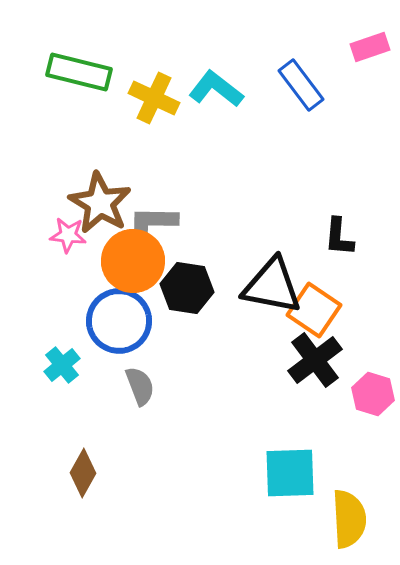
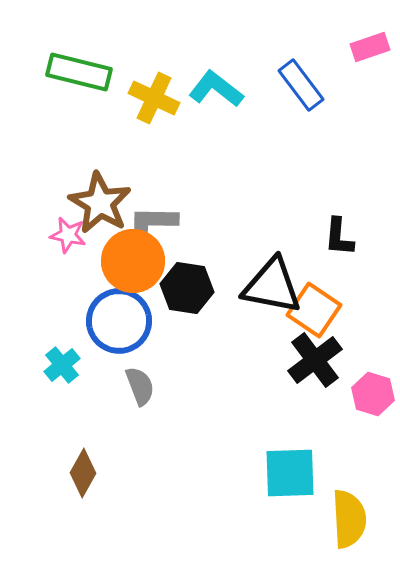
pink star: rotated 6 degrees clockwise
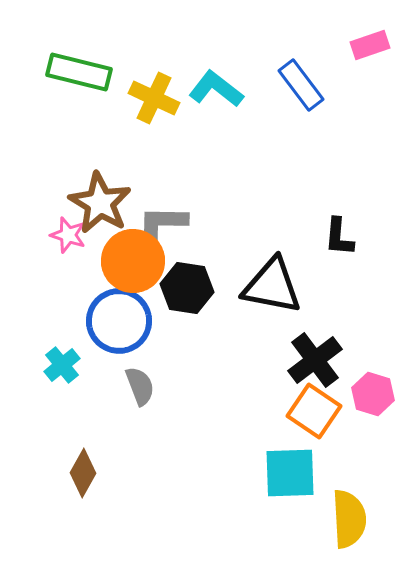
pink rectangle: moved 2 px up
gray L-shape: moved 10 px right
pink star: rotated 6 degrees clockwise
orange square: moved 101 px down
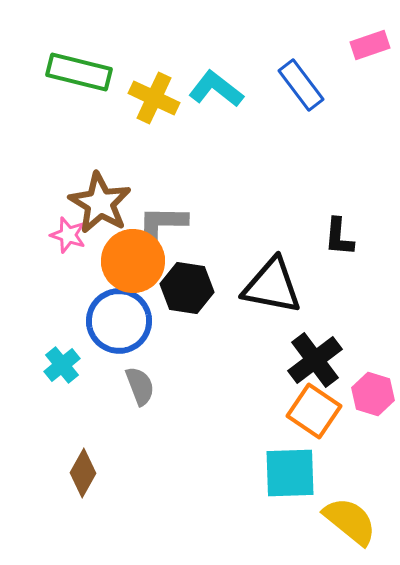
yellow semicircle: moved 1 px right, 2 px down; rotated 48 degrees counterclockwise
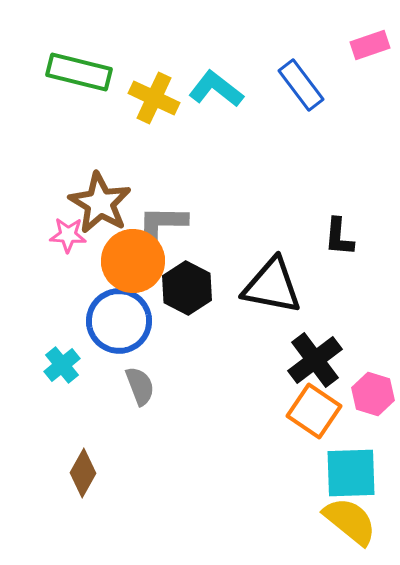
pink star: rotated 15 degrees counterclockwise
black hexagon: rotated 18 degrees clockwise
cyan square: moved 61 px right
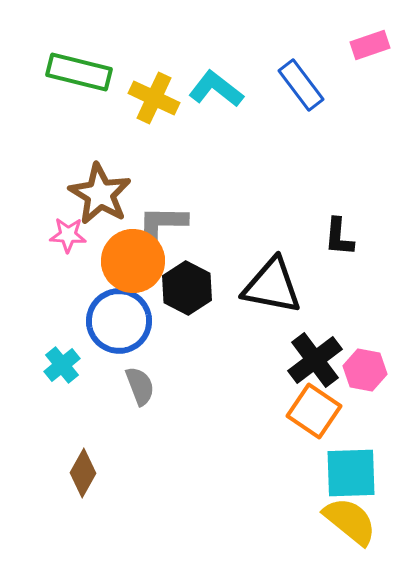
brown star: moved 9 px up
pink hexagon: moved 8 px left, 24 px up; rotated 6 degrees counterclockwise
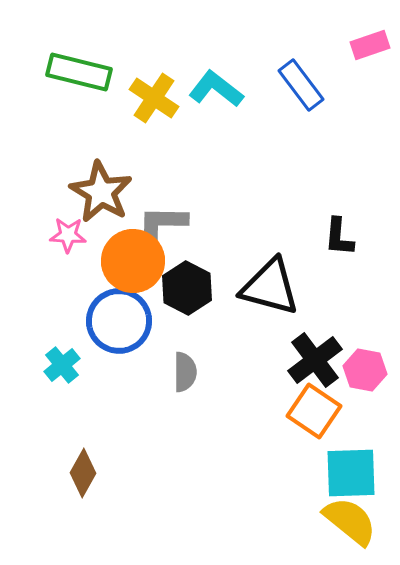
yellow cross: rotated 9 degrees clockwise
brown star: moved 1 px right, 2 px up
black triangle: moved 2 px left, 1 px down; rotated 4 degrees clockwise
gray semicircle: moved 45 px right, 14 px up; rotated 21 degrees clockwise
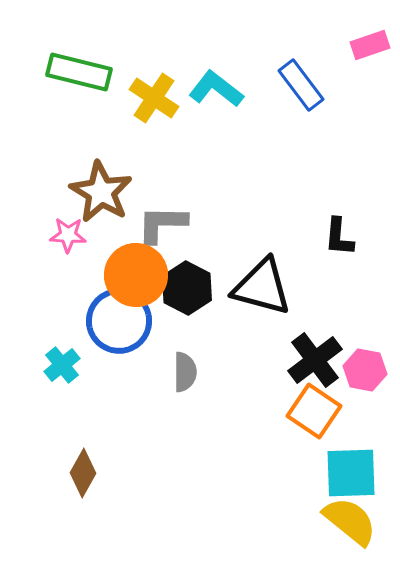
orange circle: moved 3 px right, 14 px down
black triangle: moved 8 px left
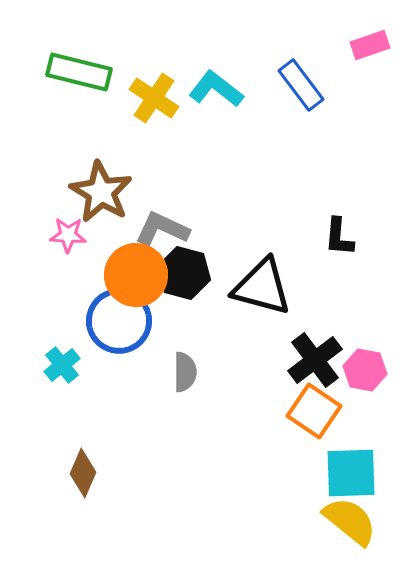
gray L-shape: moved 5 px down; rotated 24 degrees clockwise
black hexagon: moved 3 px left, 15 px up; rotated 12 degrees counterclockwise
brown diamond: rotated 6 degrees counterclockwise
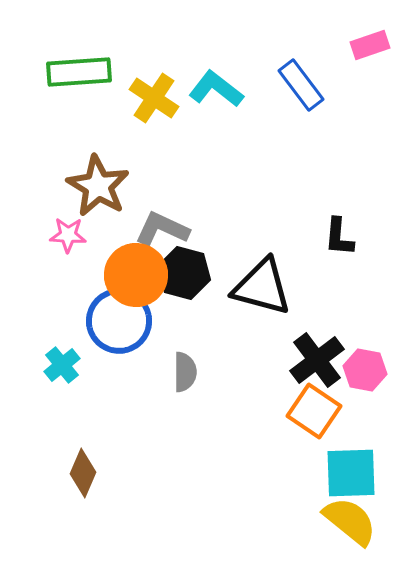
green rectangle: rotated 18 degrees counterclockwise
brown star: moved 3 px left, 6 px up
black cross: moved 2 px right
